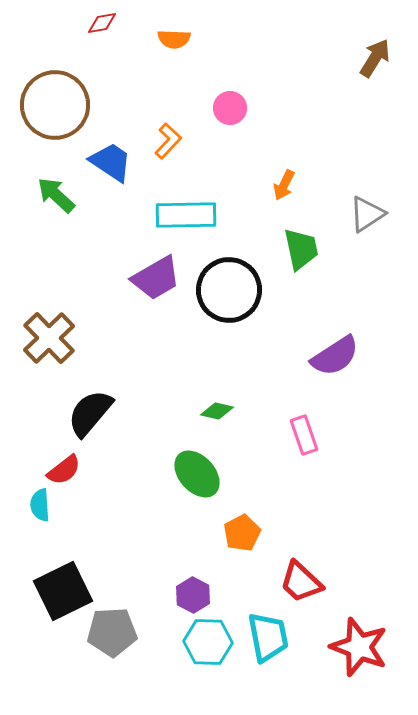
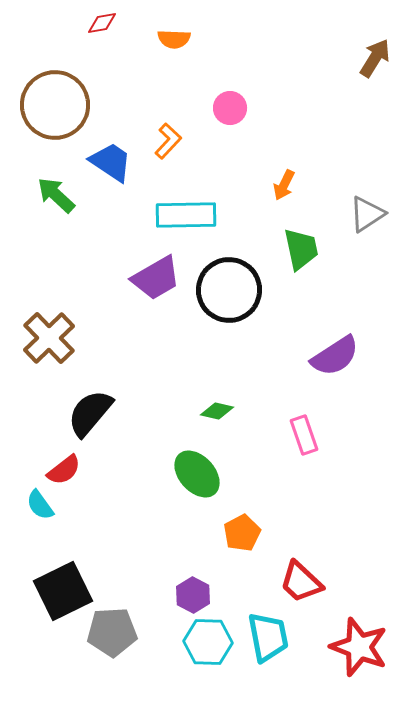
cyan semicircle: rotated 32 degrees counterclockwise
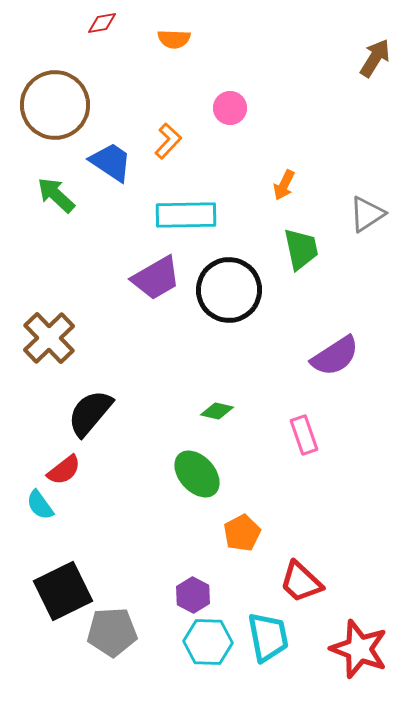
red star: moved 2 px down
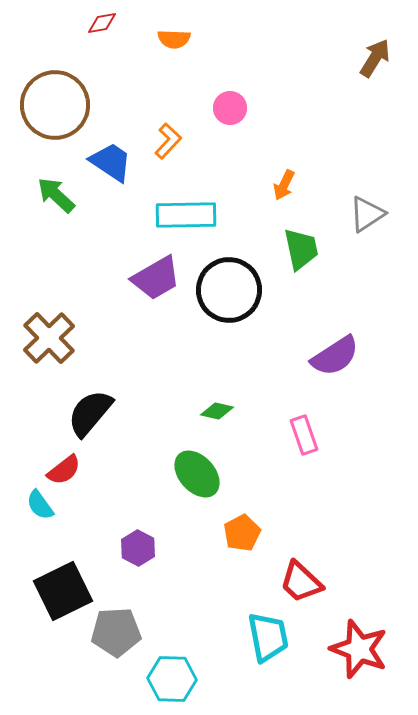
purple hexagon: moved 55 px left, 47 px up
gray pentagon: moved 4 px right
cyan hexagon: moved 36 px left, 37 px down
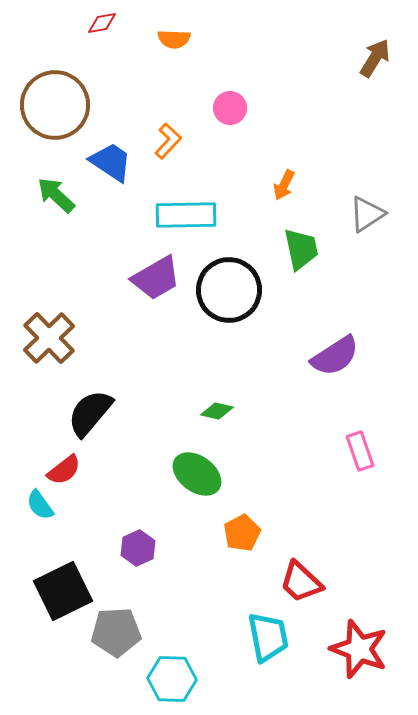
pink rectangle: moved 56 px right, 16 px down
green ellipse: rotated 12 degrees counterclockwise
purple hexagon: rotated 8 degrees clockwise
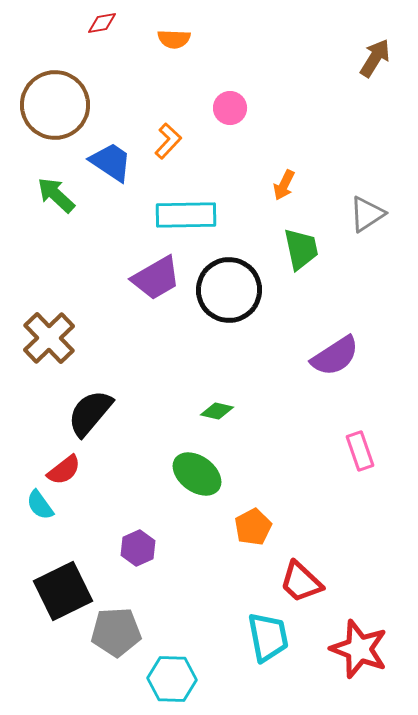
orange pentagon: moved 11 px right, 6 px up
